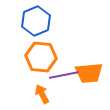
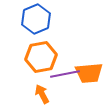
blue hexagon: moved 2 px up
orange hexagon: rotated 16 degrees counterclockwise
purple line: moved 1 px right, 1 px up
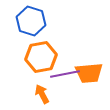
blue hexagon: moved 5 px left, 2 px down; rotated 20 degrees counterclockwise
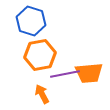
orange hexagon: moved 1 px left, 2 px up
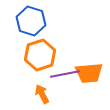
orange hexagon: rotated 8 degrees counterclockwise
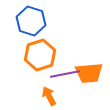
orange arrow: moved 7 px right, 2 px down
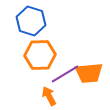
orange hexagon: rotated 16 degrees clockwise
purple line: rotated 20 degrees counterclockwise
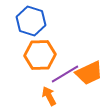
orange trapezoid: rotated 20 degrees counterclockwise
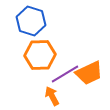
orange arrow: moved 3 px right
